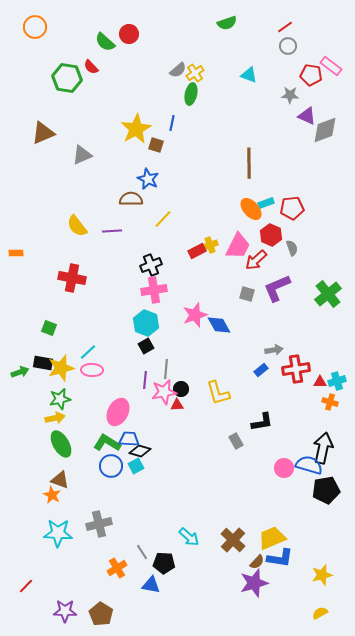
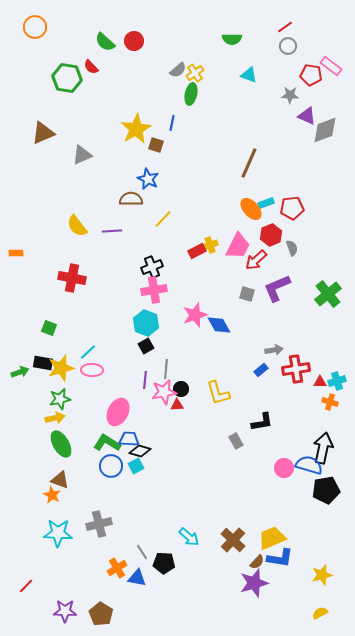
green semicircle at (227, 23): moved 5 px right, 16 px down; rotated 18 degrees clockwise
red circle at (129, 34): moved 5 px right, 7 px down
brown line at (249, 163): rotated 24 degrees clockwise
red hexagon at (271, 235): rotated 15 degrees clockwise
black cross at (151, 265): moved 1 px right, 2 px down
blue triangle at (151, 585): moved 14 px left, 7 px up
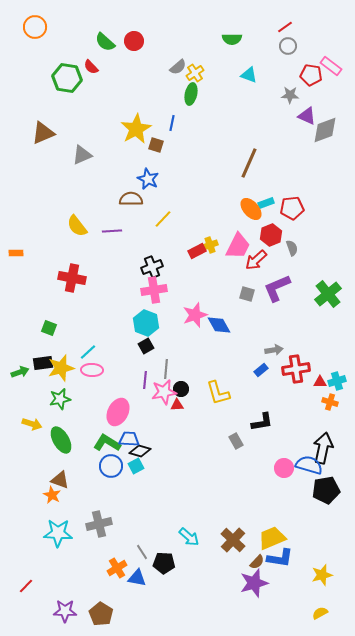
gray semicircle at (178, 70): moved 3 px up
black rectangle at (43, 363): rotated 18 degrees counterclockwise
yellow arrow at (55, 418): moved 23 px left, 6 px down; rotated 30 degrees clockwise
green ellipse at (61, 444): moved 4 px up
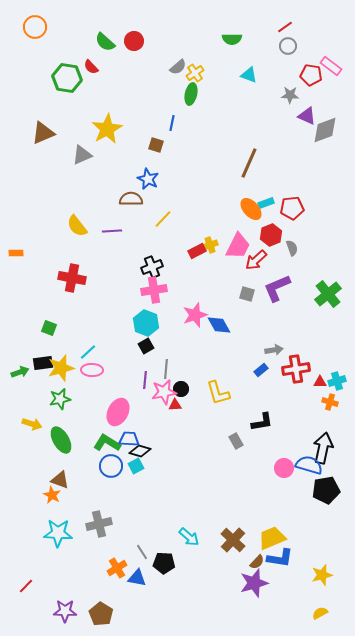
yellow star at (136, 129): moved 29 px left
red triangle at (177, 405): moved 2 px left
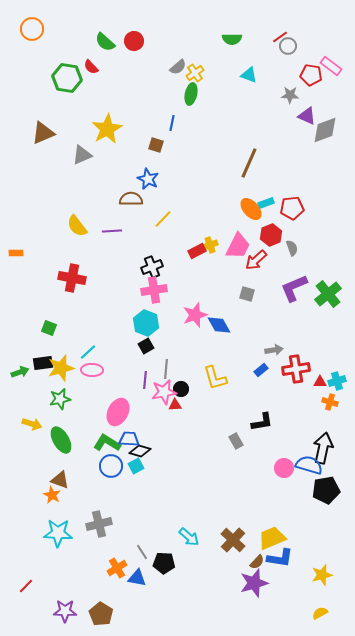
orange circle at (35, 27): moved 3 px left, 2 px down
red line at (285, 27): moved 5 px left, 10 px down
purple L-shape at (277, 288): moved 17 px right
yellow L-shape at (218, 393): moved 3 px left, 15 px up
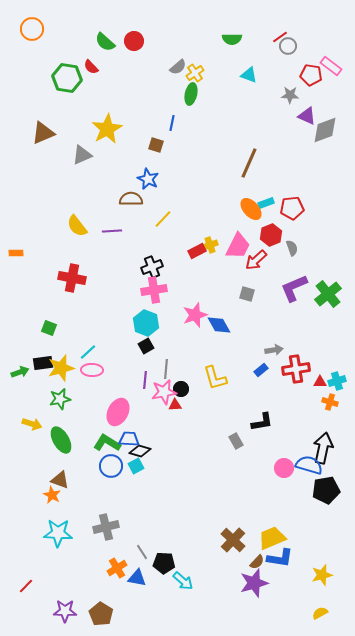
gray cross at (99, 524): moved 7 px right, 3 px down
cyan arrow at (189, 537): moved 6 px left, 44 px down
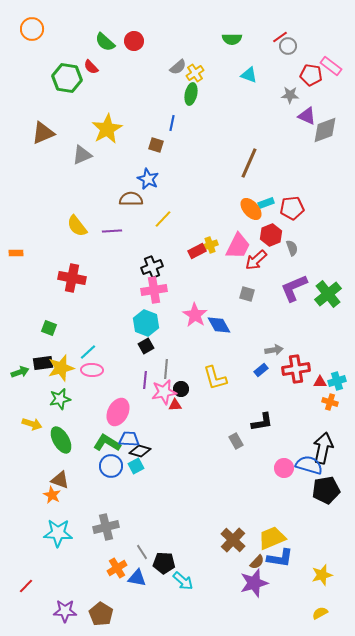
pink star at (195, 315): rotated 20 degrees counterclockwise
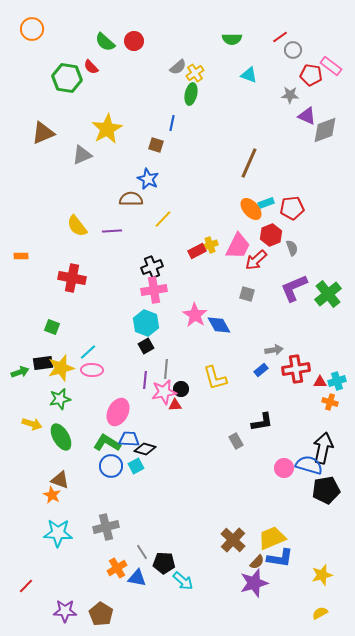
gray circle at (288, 46): moved 5 px right, 4 px down
orange rectangle at (16, 253): moved 5 px right, 3 px down
green square at (49, 328): moved 3 px right, 1 px up
green ellipse at (61, 440): moved 3 px up
black diamond at (140, 451): moved 5 px right, 2 px up
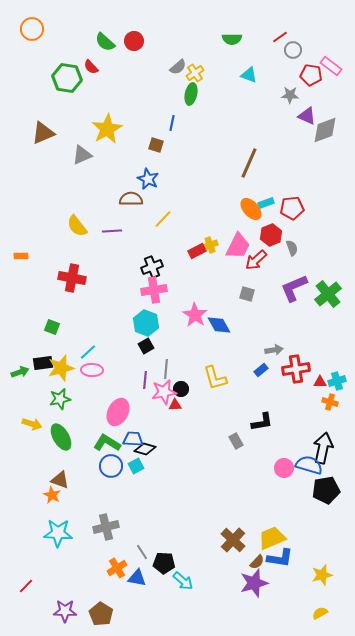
blue trapezoid at (129, 439): moved 4 px right
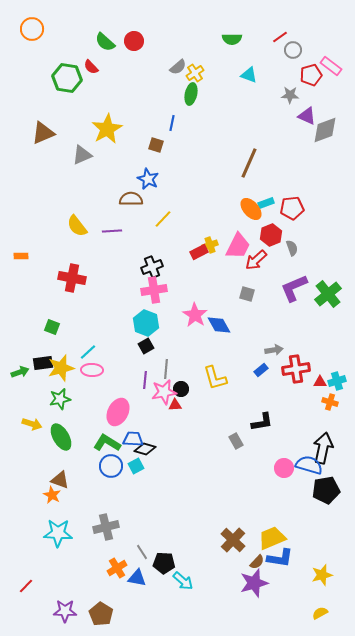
red pentagon at (311, 75): rotated 25 degrees counterclockwise
red rectangle at (197, 251): moved 2 px right, 1 px down
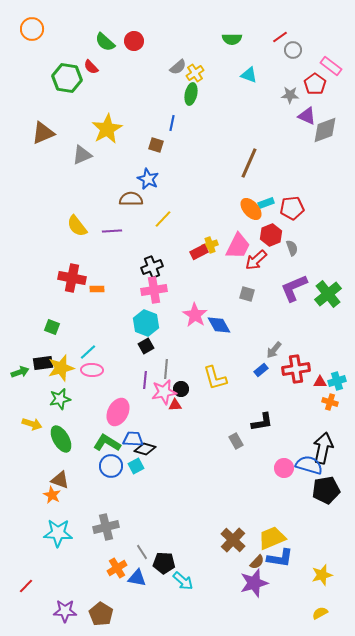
red pentagon at (311, 75): moved 4 px right, 9 px down; rotated 20 degrees counterclockwise
orange rectangle at (21, 256): moved 76 px right, 33 px down
gray arrow at (274, 350): rotated 138 degrees clockwise
green ellipse at (61, 437): moved 2 px down
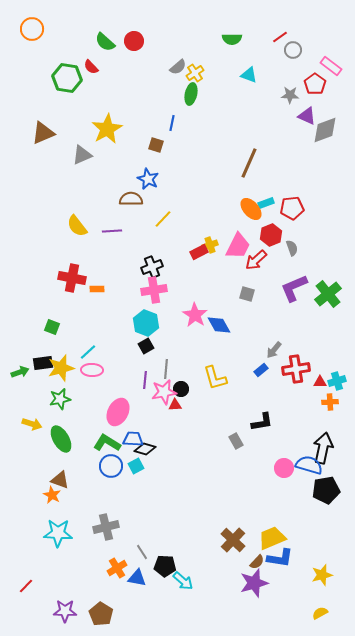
orange cross at (330, 402): rotated 21 degrees counterclockwise
black pentagon at (164, 563): moved 1 px right, 3 px down
